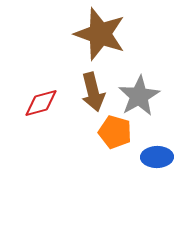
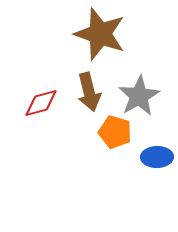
brown arrow: moved 4 px left
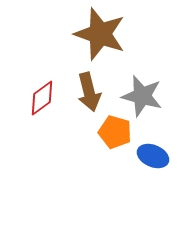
gray star: moved 3 px right; rotated 27 degrees counterclockwise
red diamond: moved 1 px right, 5 px up; rotated 21 degrees counterclockwise
blue ellipse: moved 4 px left, 1 px up; rotated 24 degrees clockwise
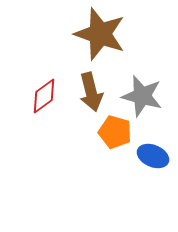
brown arrow: moved 2 px right
red diamond: moved 2 px right, 2 px up
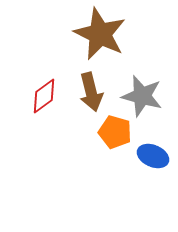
brown star: rotated 6 degrees clockwise
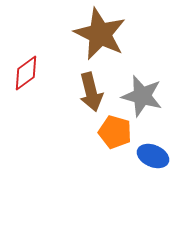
red diamond: moved 18 px left, 23 px up
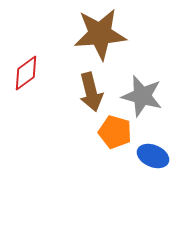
brown star: rotated 30 degrees counterclockwise
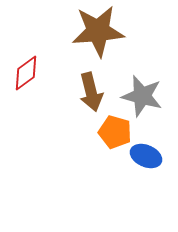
brown star: moved 2 px left, 3 px up
blue ellipse: moved 7 px left
